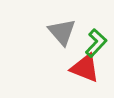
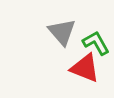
green L-shape: rotated 72 degrees counterclockwise
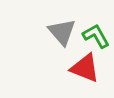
green L-shape: moved 7 px up
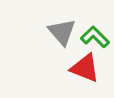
green L-shape: moved 1 px left, 1 px down; rotated 16 degrees counterclockwise
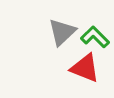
gray triangle: rotated 28 degrees clockwise
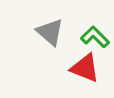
gray triangle: moved 12 px left; rotated 36 degrees counterclockwise
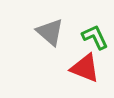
green L-shape: rotated 20 degrees clockwise
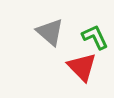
red triangle: moved 3 px left, 1 px up; rotated 24 degrees clockwise
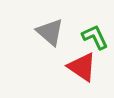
red triangle: rotated 12 degrees counterclockwise
